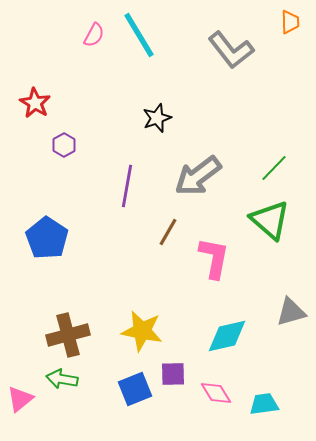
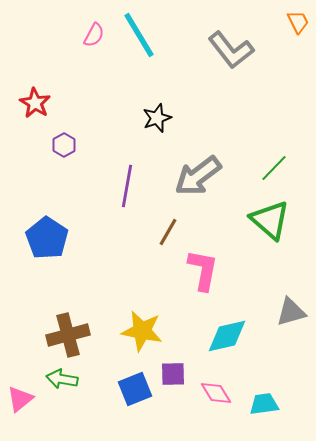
orange trapezoid: moved 8 px right; rotated 25 degrees counterclockwise
pink L-shape: moved 11 px left, 12 px down
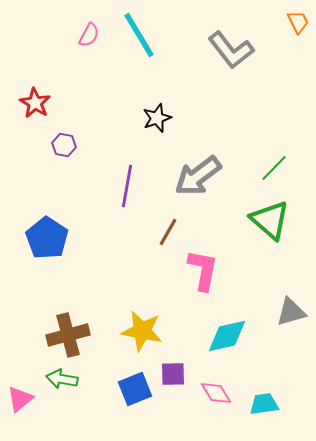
pink semicircle: moved 5 px left
purple hexagon: rotated 20 degrees counterclockwise
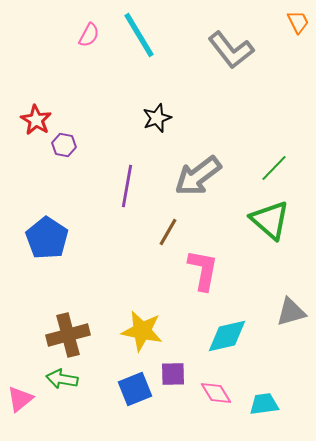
red star: moved 1 px right, 17 px down
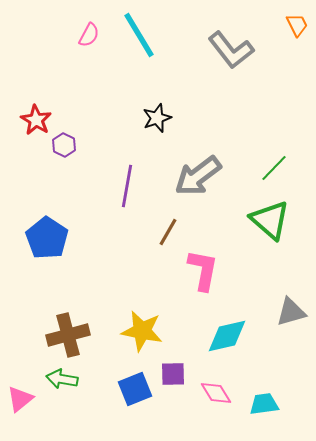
orange trapezoid: moved 1 px left, 3 px down
purple hexagon: rotated 15 degrees clockwise
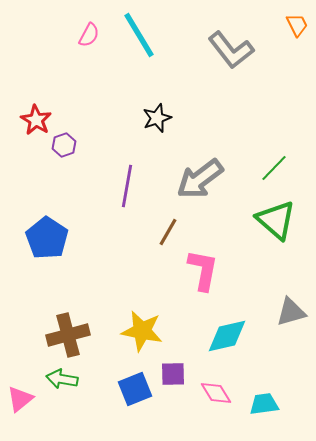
purple hexagon: rotated 15 degrees clockwise
gray arrow: moved 2 px right, 3 px down
green triangle: moved 6 px right
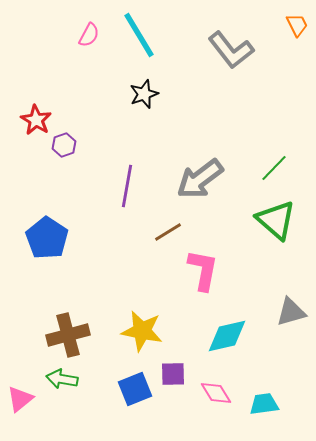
black star: moved 13 px left, 24 px up
brown line: rotated 28 degrees clockwise
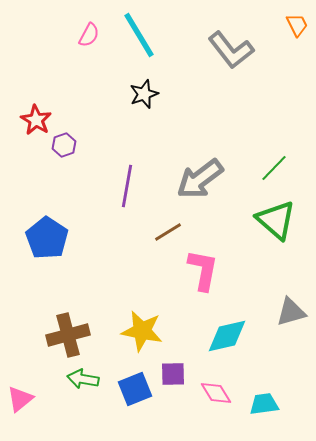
green arrow: moved 21 px right
